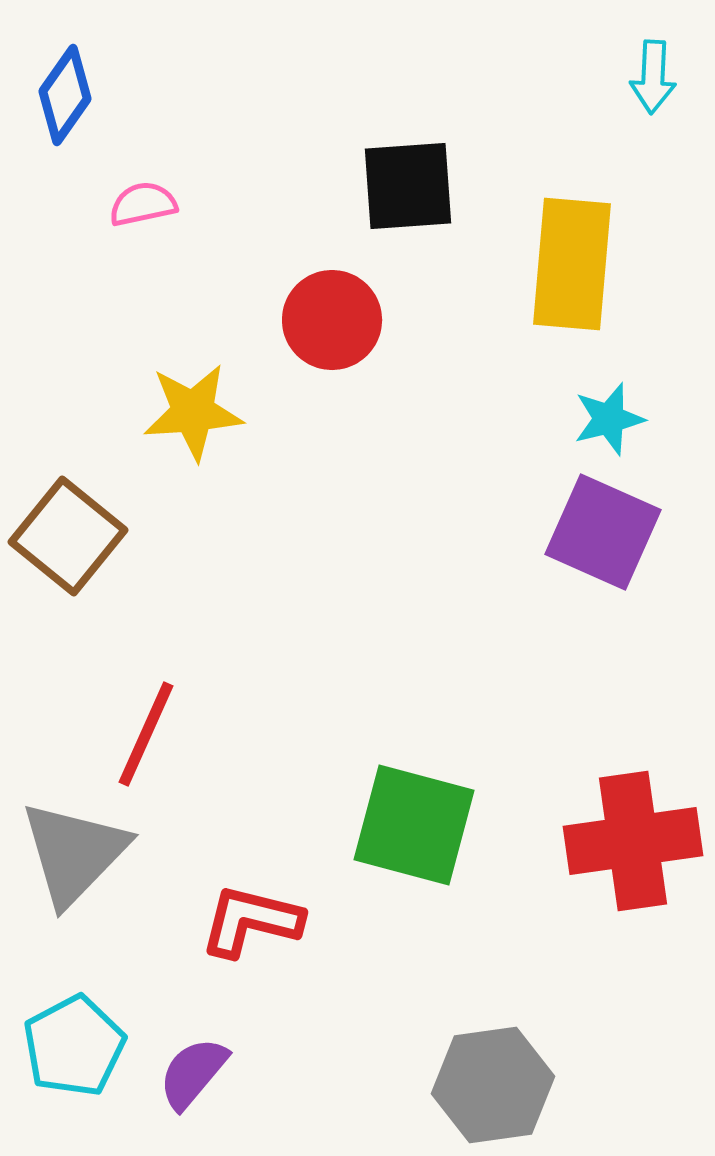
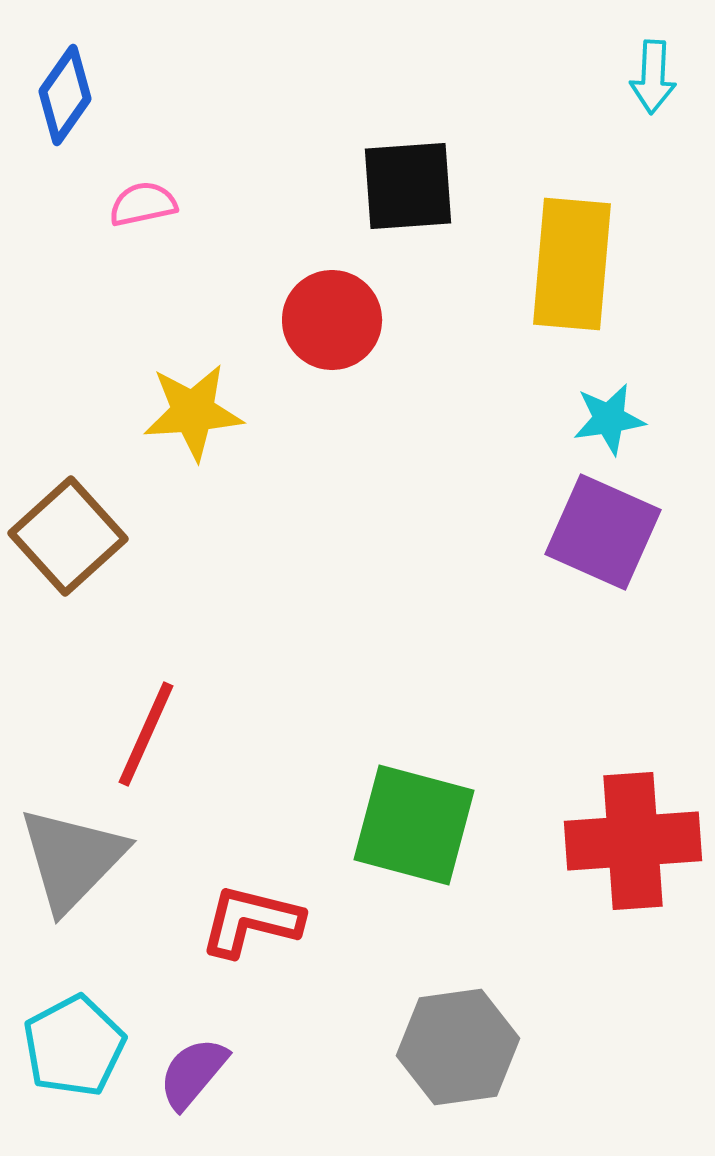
cyan star: rotated 6 degrees clockwise
brown square: rotated 9 degrees clockwise
red cross: rotated 4 degrees clockwise
gray triangle: moved 2 px left, 6 px down
gray hexagon: moved 35 px left, 38 px up
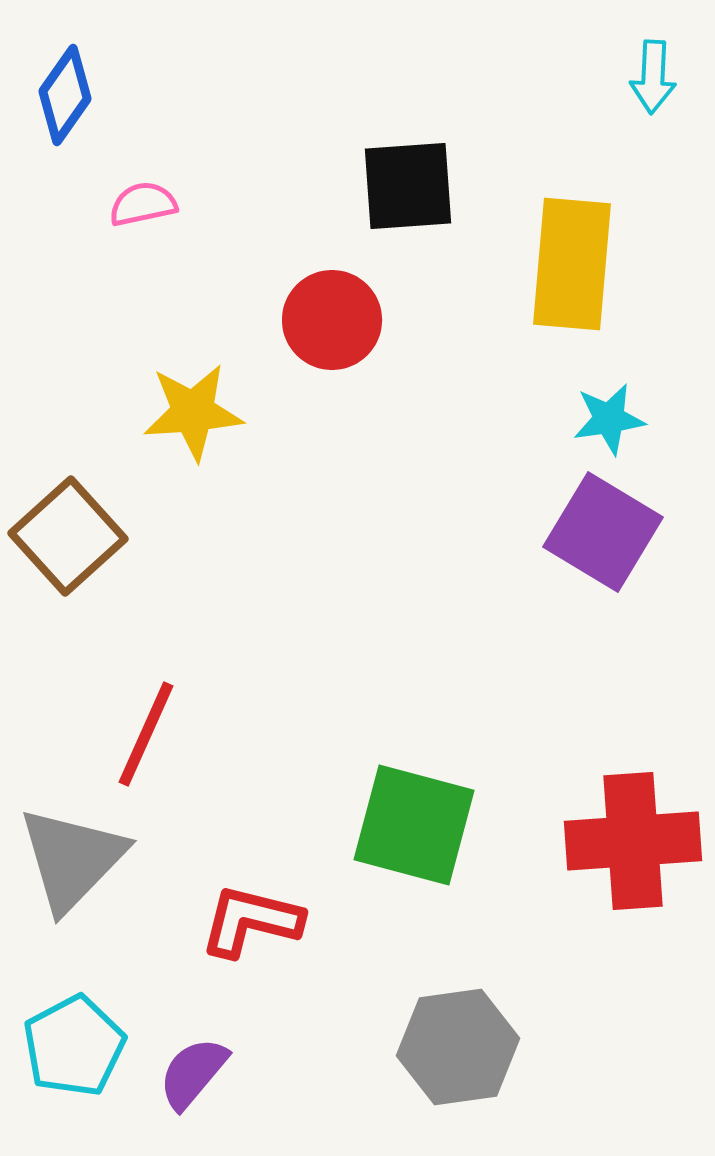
purple square: rotated 7 degrees clockwise
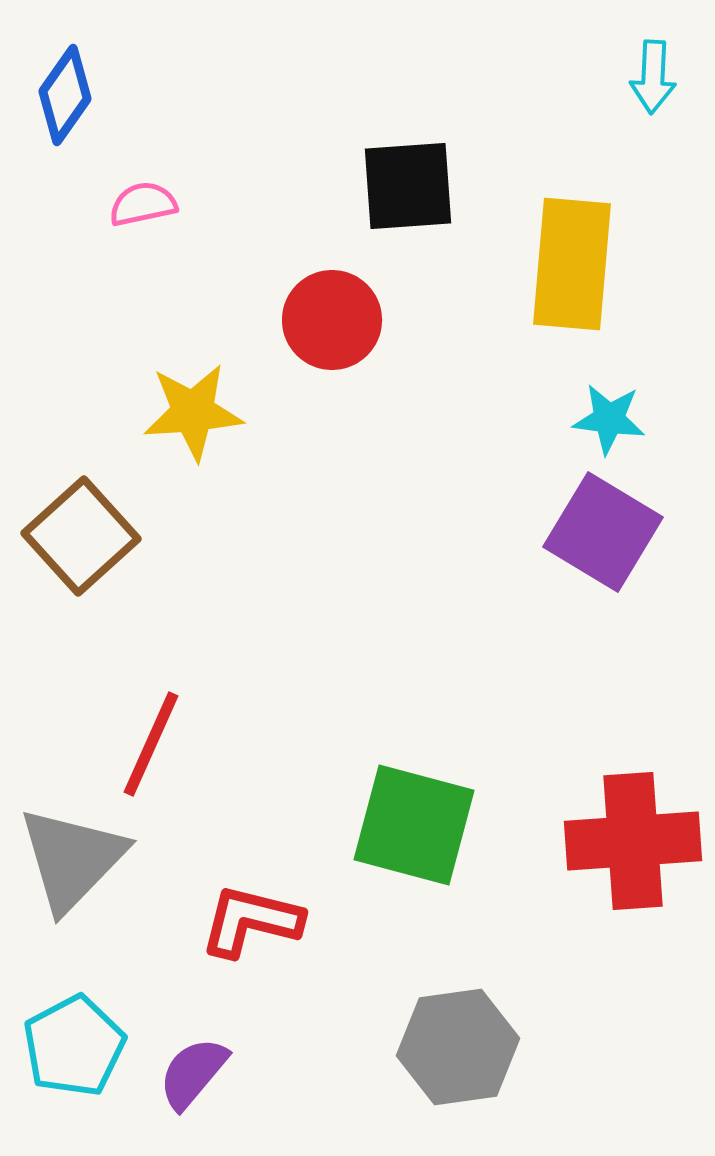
cyan star: rotated 16 degrees clockwise
brown square: moved 13 px right
red line: moved 5 px right, 10 px down
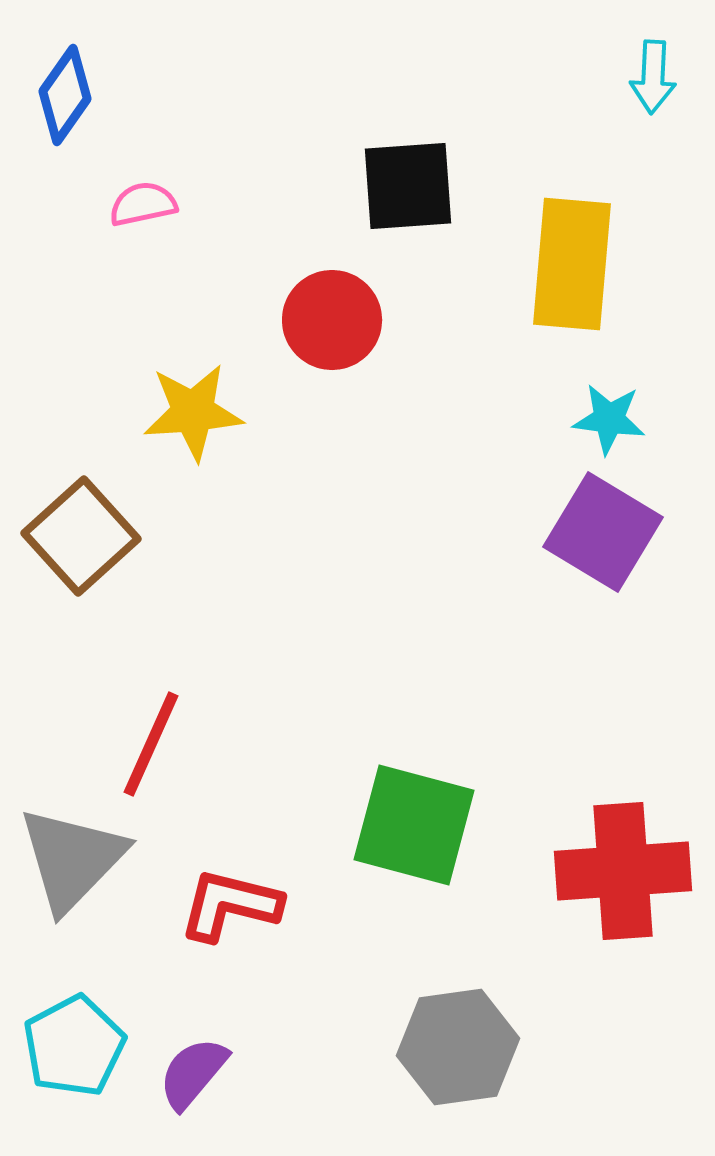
red cross: moved 10 px left, 30 px down
red L-shape: moved 21 px left, 16 px up
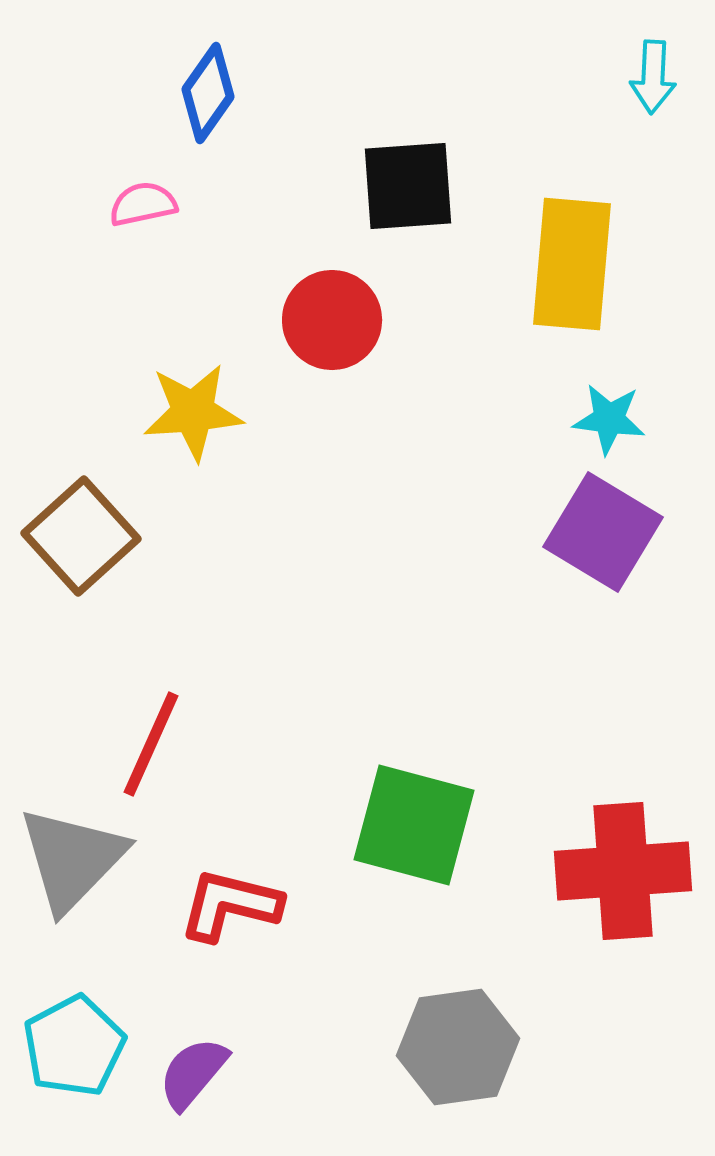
blue diamond: moved 143 px right, 2 px up
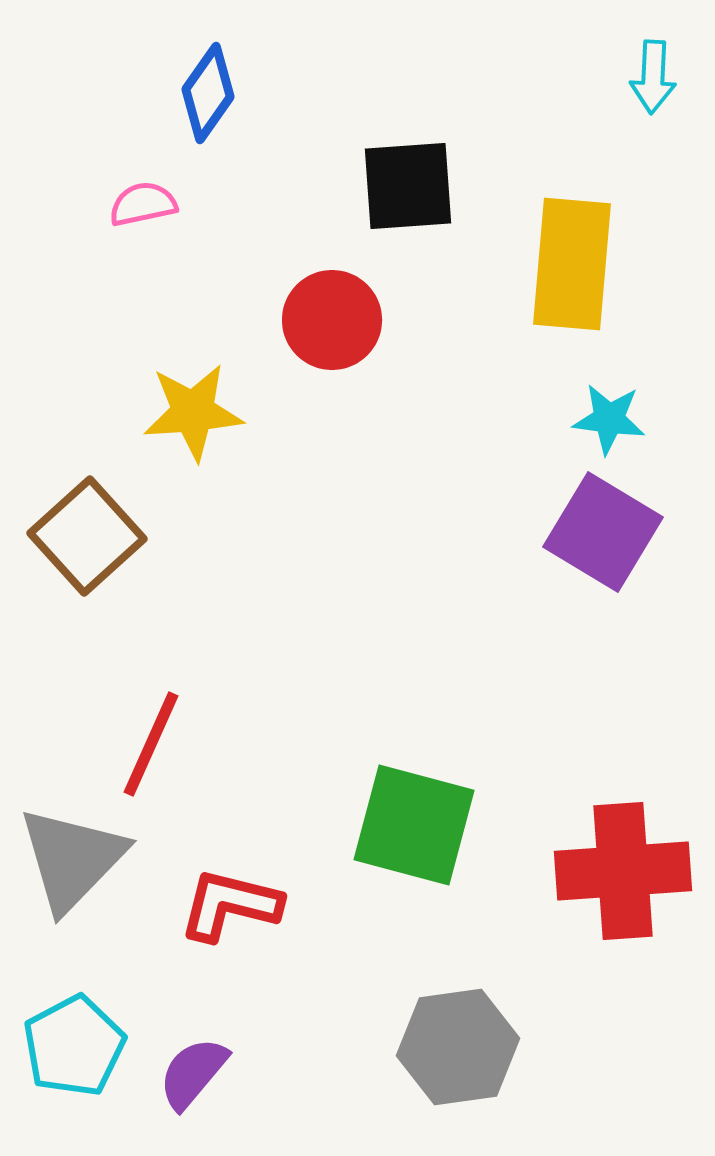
brown square: moved 6 px right
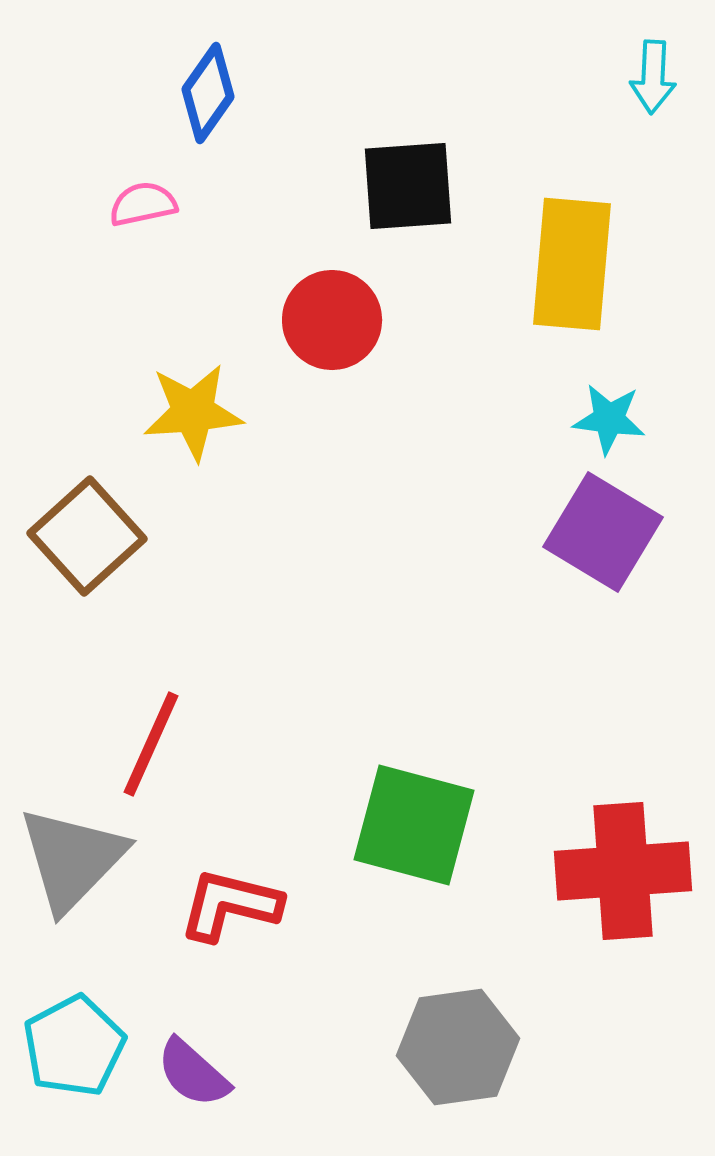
purple semicircle: rotated 88 degrees counterclockwise
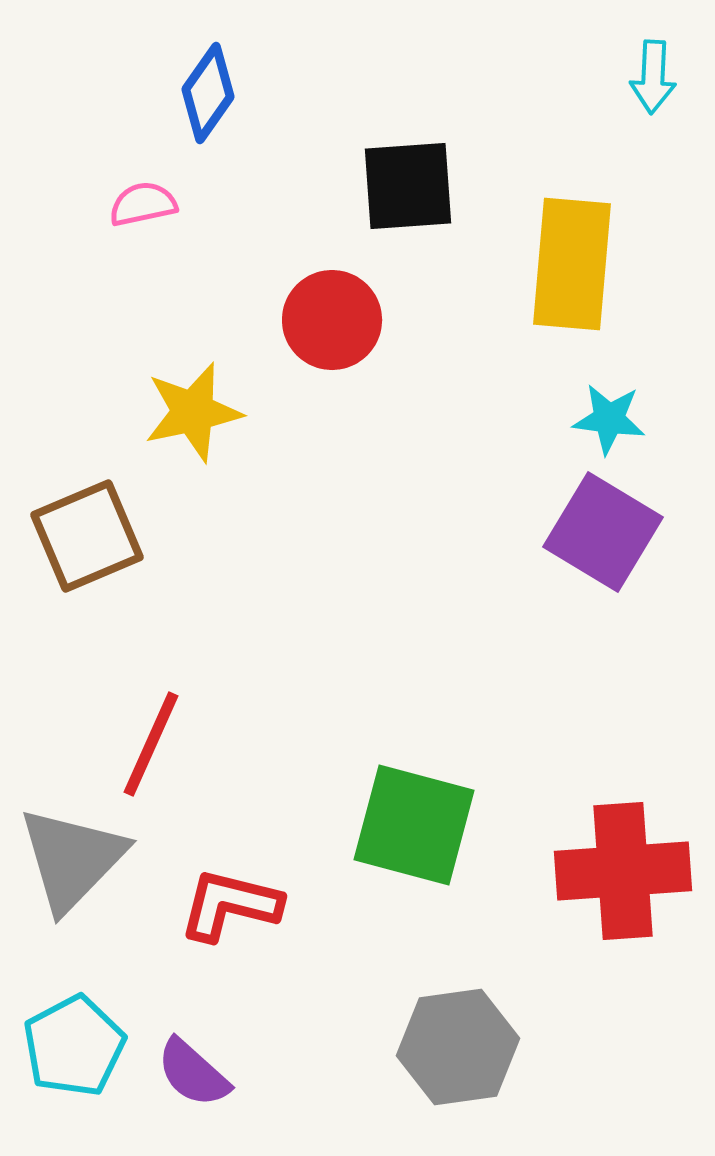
yellow star: rotated 8 degrees counterclockwise
brown square: rotated 19 degrees clockwise
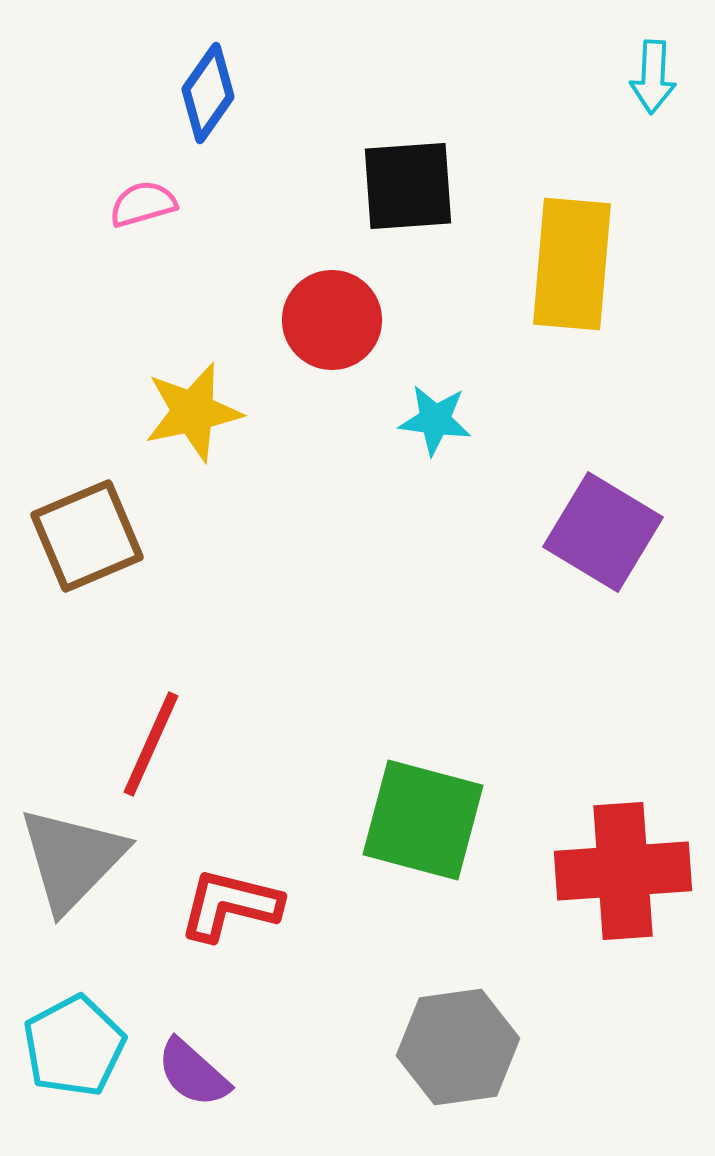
pink semicircle: rotated 4 degrees counterclockwise
cyan star: moved 174 px left, 1 px down
green square: moved 9 px right, 5 px up
